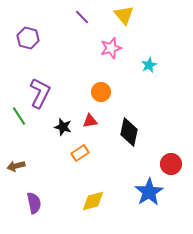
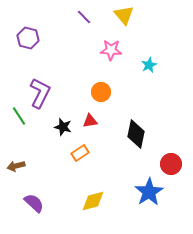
purple line: moved 2 px right
pink star: moved 2 px down; rotated 20 degrees clockwise
black diamond: moved 7 px right, 2 px down
purple semicircle: rotated 35 degrees counterclockwise
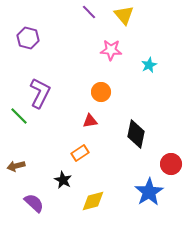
purple line: moved 5 px right, 5 px up
green line: rotated 12 degrees counterclockwise
black star: moved 53 px down; rotated 12 degrees clockwise
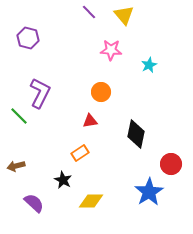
yellow diamond: moved 2 px left; rotated 15 degrees clockwise
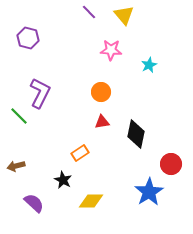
red triangle: moved 12 px right, 1 px down
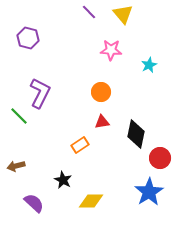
yellow triangle: moved 1 px left, 1 px up
orange rectangle: moved 8 px up
red circle: moved 11 px left, 6 px up
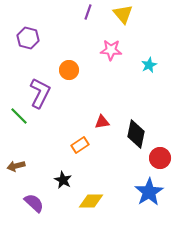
purple line: moved 1 px left; rotated 63 degrees clockwise
orange circle: moved 32 px left, 22 px up
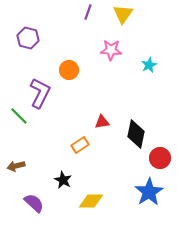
yellow triangle: rotated 15 degrees clockwise
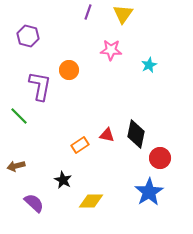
purple hexagon: moved 2 px up
purple L-shape: moved 7 px up; rotated 16 degrees counterclockwise
red triangle: moved 5 px right, 13 px down; rotated 21 degrees clockwise
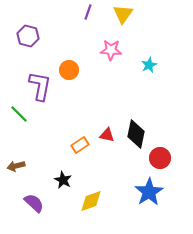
green line: moved 2 px up
yellow diamond: rotated 20 degrees counterclockwise
